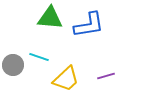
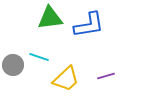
green triangle: rotated 12 degrees counterclockwise
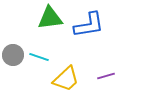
gray circle: moved 10 px up
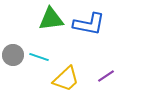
green triangle: moved 1 px right, 1 px down
blue L-shape: moved 1 px up; rotated 20 degrees clockwise
purple line: rotated 18 degrees counterclockwise
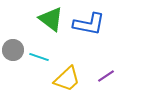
green triangle: rotated 44 degrees clockwise
gray circle: moved 5 px up
yellow trapezoid: moved 1 px right
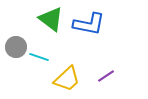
gray circle: moved 3 px right, 3 px up
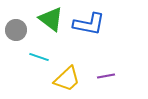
gray circle: moved 17 px up
purple line: rotated 24 degrees clockwise
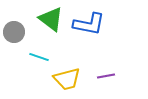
gray circle: moved 2 px left, 2 px down
yellow trapezoid: rotated 28 degrees clockwise
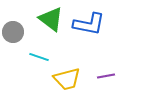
gray circle: moved 1 px left
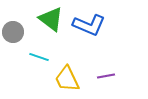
blue L-shape: moved 1 px down; rotated 12 degrees clockwise
yellow trapezoid: rotated 80 degrees clockwise
